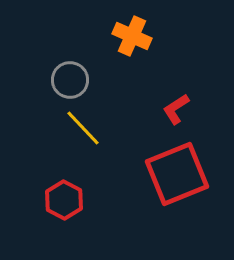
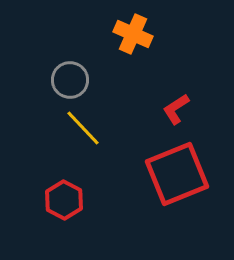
orange cross: moved 1 px right, 2 px up
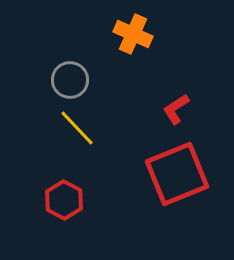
yellow line: moved 6 px left
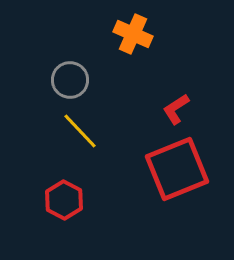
yellow line: moved 3 px right, 3 px down
red square: moved 5 px up
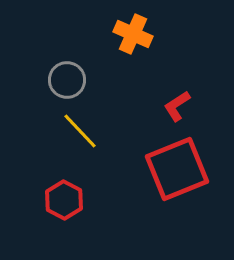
gray circle: moved 3 px left
red L-shape: moved 1 px right, 3 px up
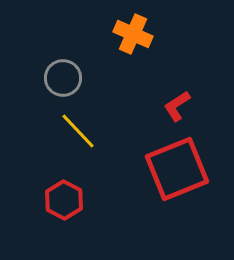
gray circle: moved 4 px left, 2 px up
yellow line: moved 2 px left
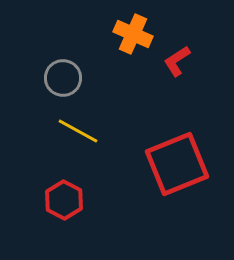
red L-shape: moved 45 px up
yellow line: rotated 18 degrees counterclockwise
red square: moved 5 px up
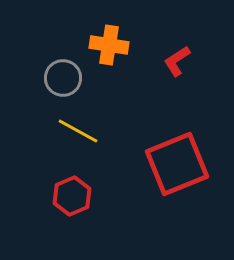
orange cross: moved 24 px left, 11 px down; rotated 15 degrees counterclockwise
red hexagon: moved 8 px right, 4 px up; rotated 9 degrees clockwise
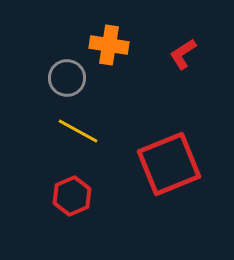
red L-shape: moved 6 px right, 7 px up
gray circle: moved 4 px right
red square: moved 8 px left
